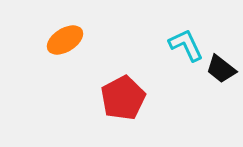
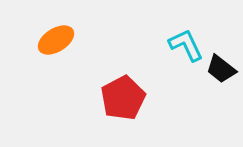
orange ellipse: moved 9 px left
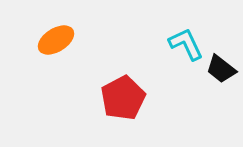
cyan L-shape: moved 1 px up
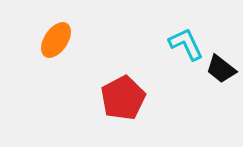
orange ellipse: rotated 24 degrees counterclockwise
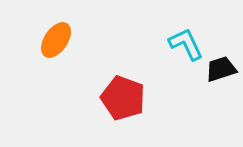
black trapezoid: rotated 124 degrees clockwise
red pentagon: rotated 24 degrees counterclockwise
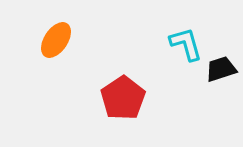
cyan L-shape: rotated 9 degrees clockwise
red pentagon: rotated 18 degrees clockwise
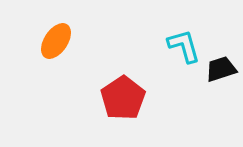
orange ellipse: moved 1 px down
cyan L-shape: moved 2 px left, 2 px down
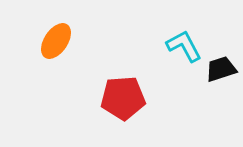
cyan L-shape: rotated 12 degrees counterclockwise
red pentagon: rotated 30 degrees clockwise
